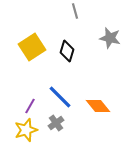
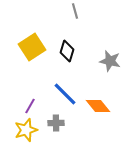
gray star: moved 23 px down
blue line: moved 5 px right, 3 px up
gray cross: rotated 35 degrees clockwise
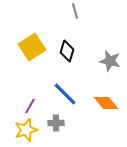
orange diamond: moved 8 px right, 3 px up
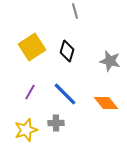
purple line: moved 14 px up
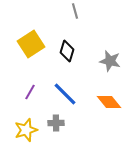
yellow square: moved 1 px left, 3 px up
orange diamond: moved 3 px right, 1 px up
